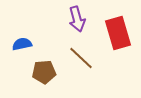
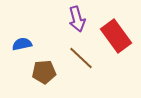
red rectangle: moved 2 px left, 3 px down; rotated 20 degrees counterclockwise
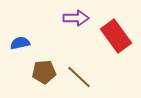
purple arrow: moved 1 px left, 1 px up; rotated 75 degrees counterclockwise
blue semicircle: moved 2 px left, 1 px up
brown line: moved 2 px left, 19 px down
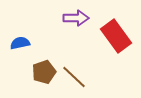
brown pentagon: rotated 15 degrees counterclockwise
brown line: moved 5 px left
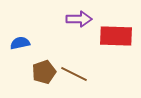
purple arrow: moved 3 px right, 1 px down
red rectangle: rotated 52 degrees counterclockwise
brown line: moved 3 px up; rotated 16 degrees counterclockwise
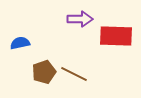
purple arrow: moved 1 px right
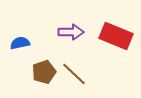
purple arrow: moved 9 px left, 13 px down
red rectangle: rotated 20 degrees clockwise
brown line: rotated 16 degrees clockwise
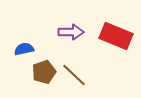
blue semicircle: moved 4 px right, 6 px down
brown line: moved 1 px down
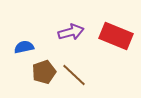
purple arrow: rotated 15 degrees counterclockwise
blue semicircle: moved 2 px up
